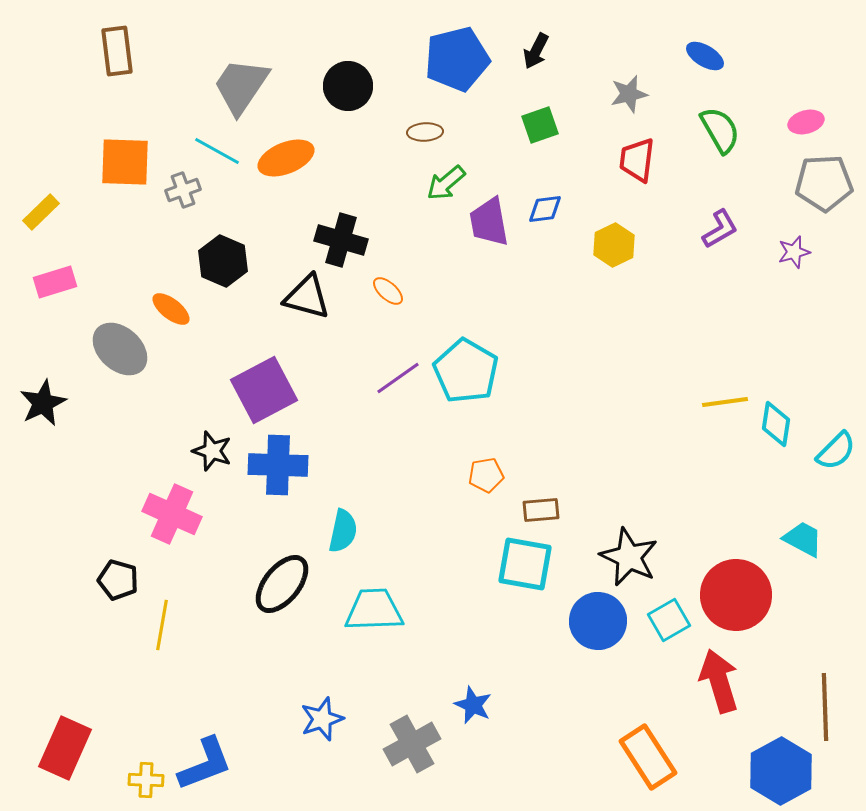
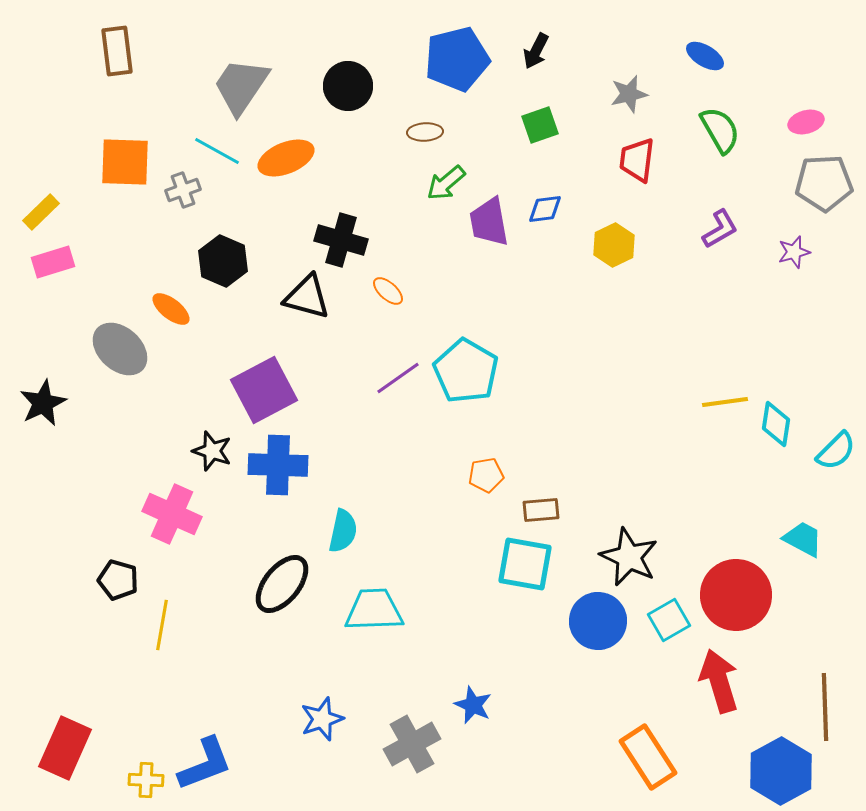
pink rectangle at (55, 282): moved 2 px left, 20 px up
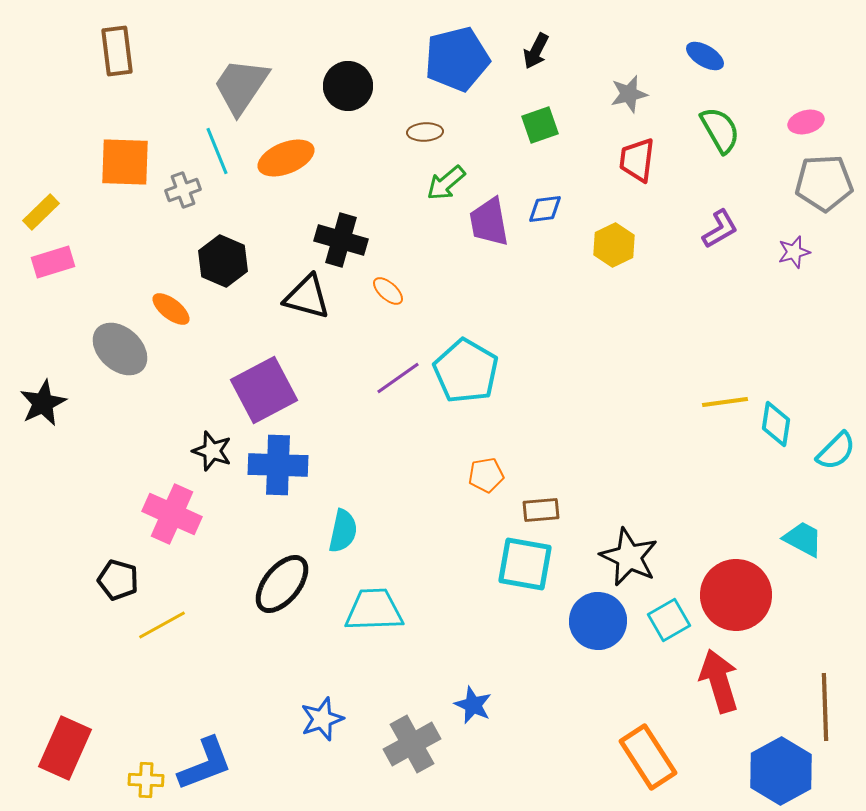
cyan line at (217, 151): rotated 39 degrees clockwise
yellow line at (162, 625): rotated 51 degrees clockwise
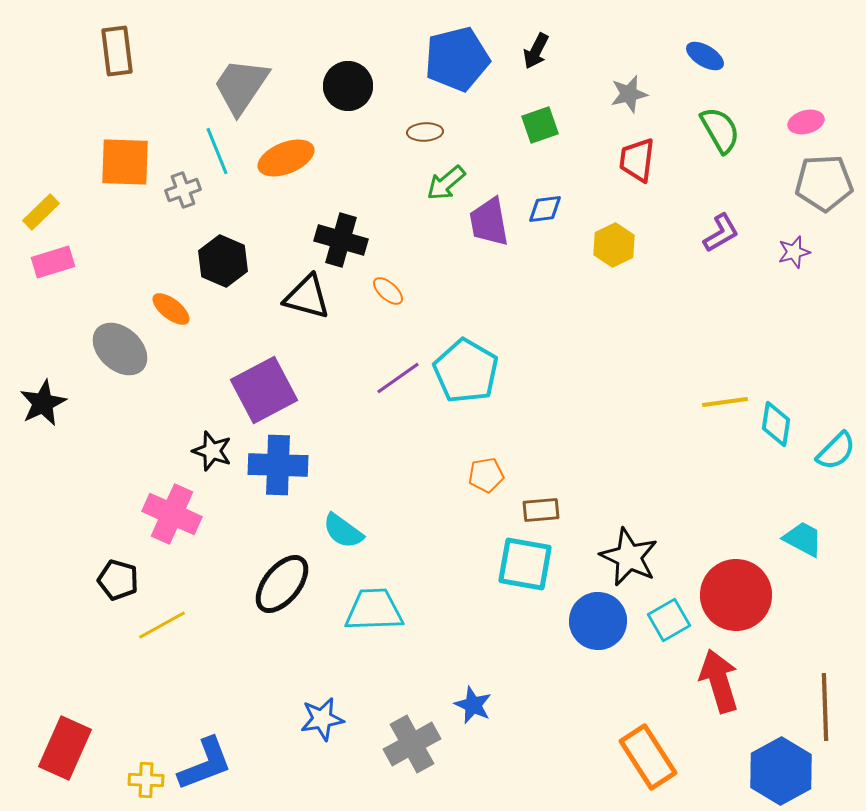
purple L-shape at (720, 229): moved 1 px right, 4 px down
cyan semicircle at (343, 531): rotated 114 degrees clockwise
blue star at (322, 719): rotated 9 degrees clockwise
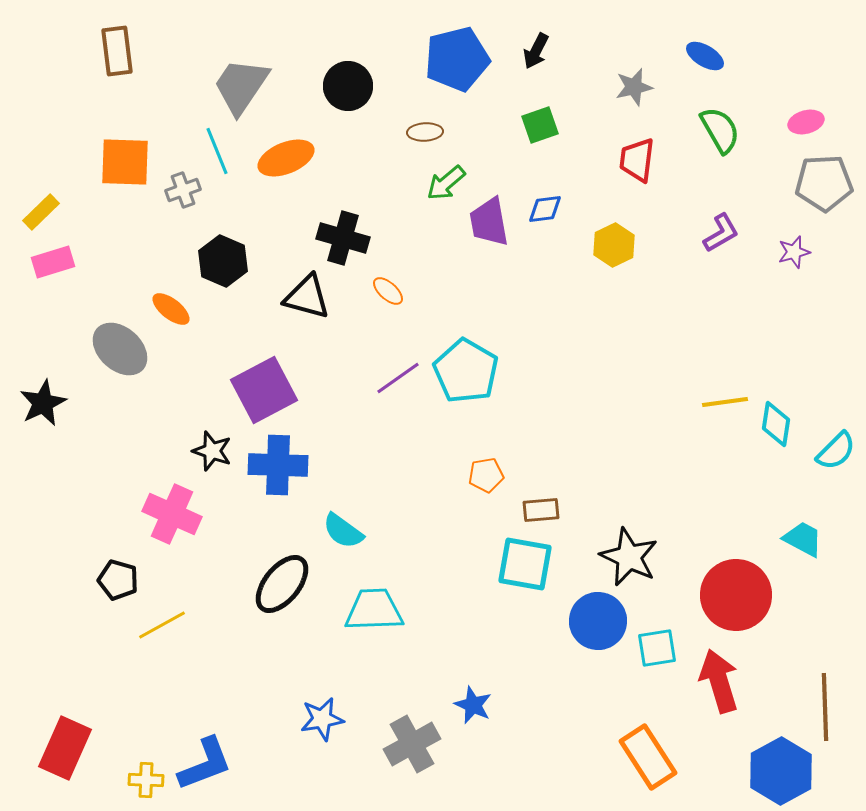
gray star at (629, 94): moved 5 px right, 7 px up
black cross at (341, 240): moved 2 px right, 2 px up
cyan square at (669, 620): moved 12 px left, 28 px down; rotated 21 degrees clockwise
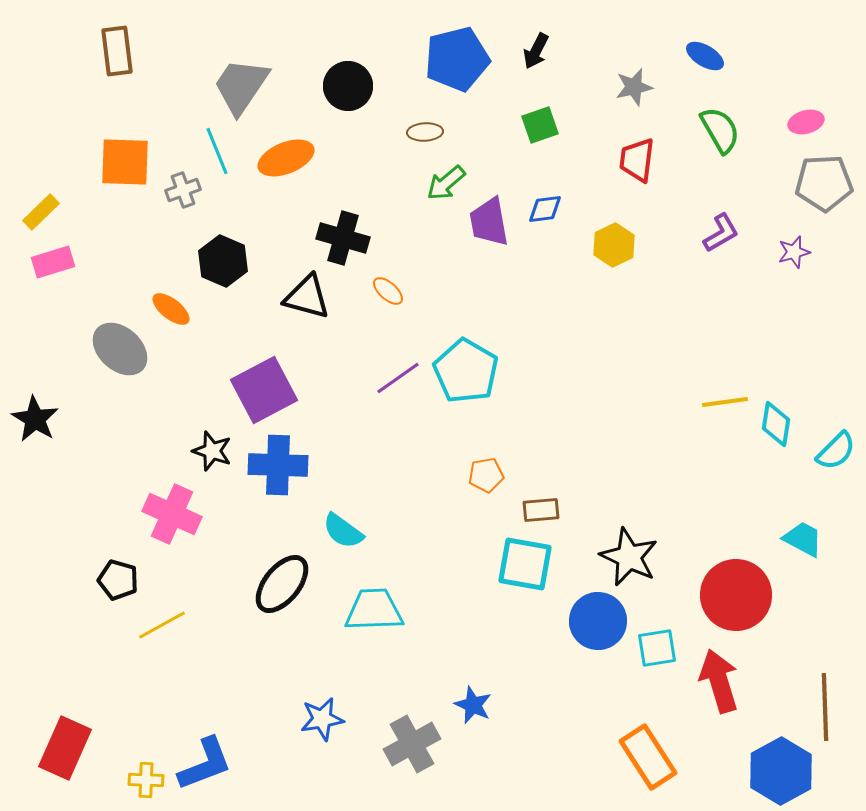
black star at (43, 403): moved 8 px left, 16 px down; rotated 15 degrees counterclockwise
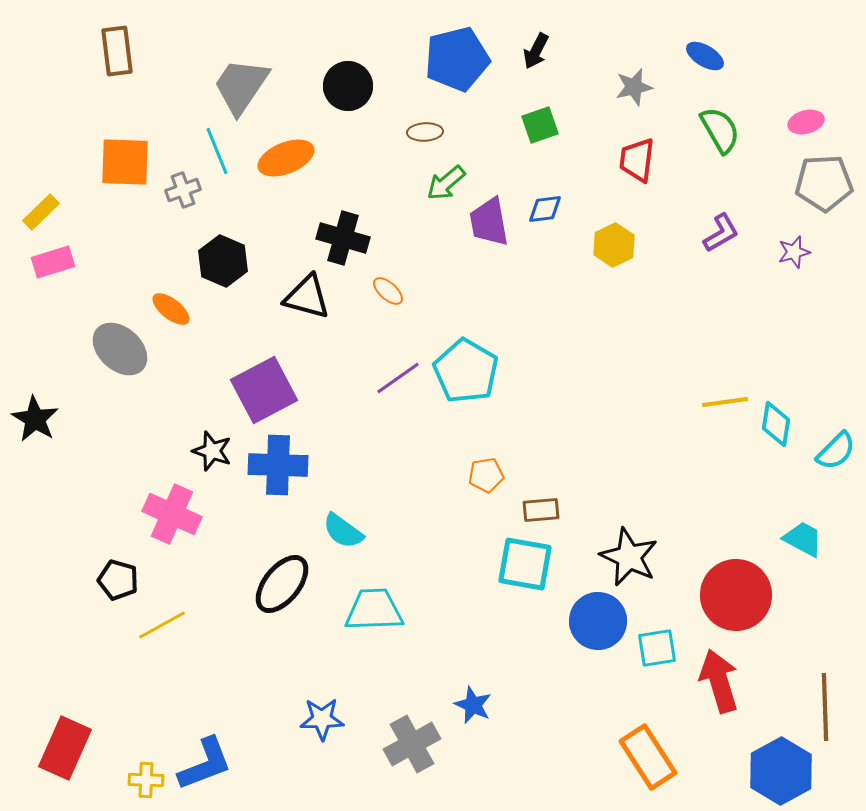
blue star at (322, 719): rotated 9 degrees clockwise
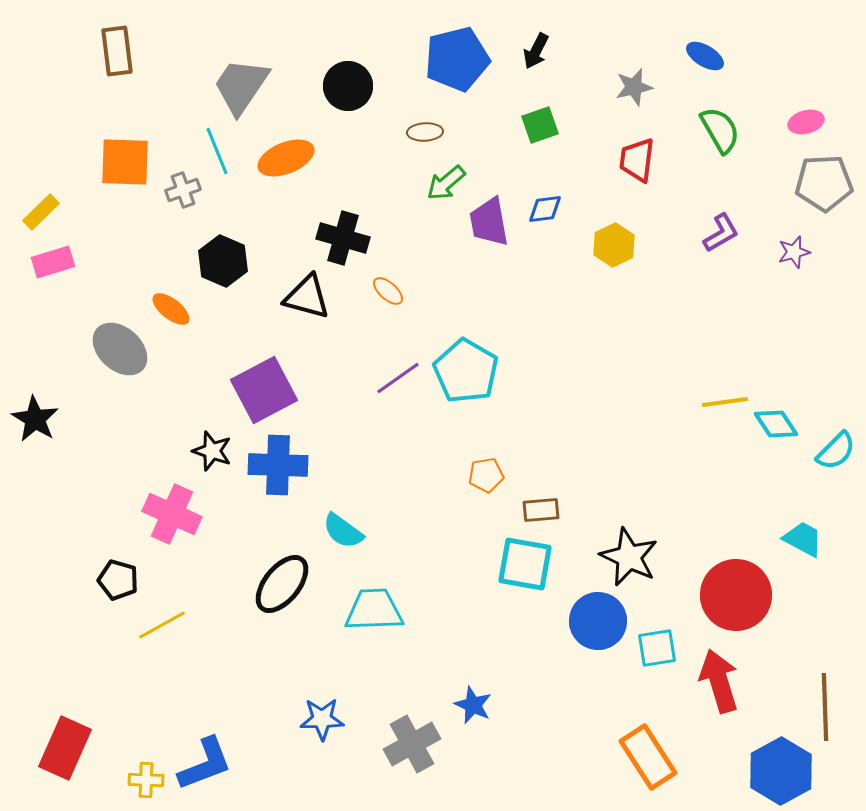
cyan diamond at (776, 424): rotated 42 degrees counterclockwise
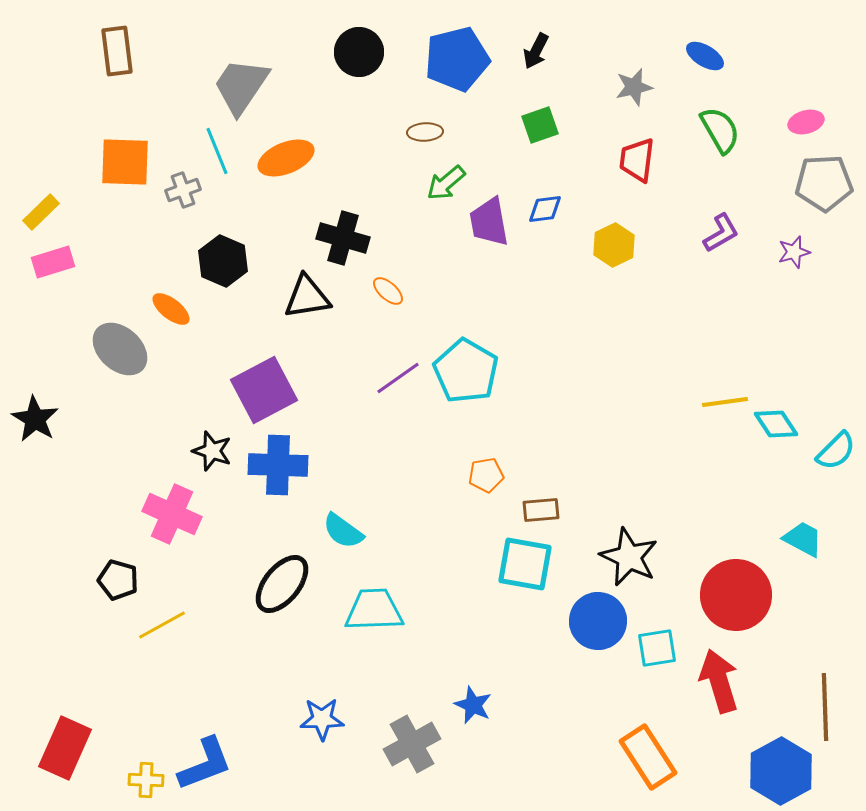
black circle at (348, 86): moved 11 px right, 34 px up
black triangle at (307, 297): rotated 24 degrees counterclockwise
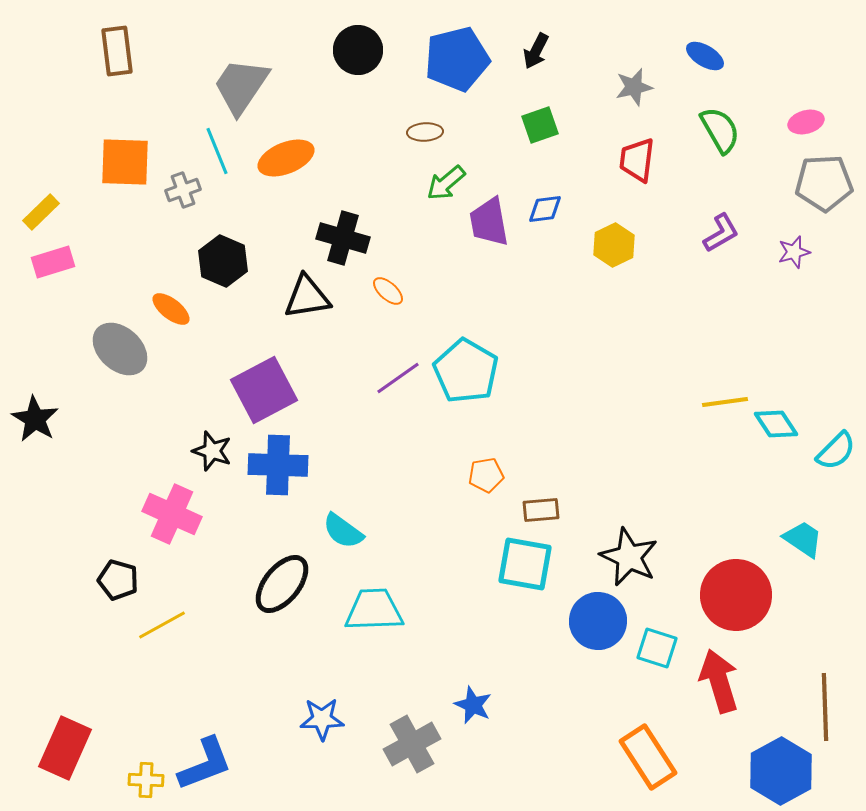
black circle at (359, 52): moved 1 px left, 2 px up
cyan trapezoid at (803, 539): rotated 6 degrees clockwise
cyan square at (657, 648): rotated 27 degrees clockwise
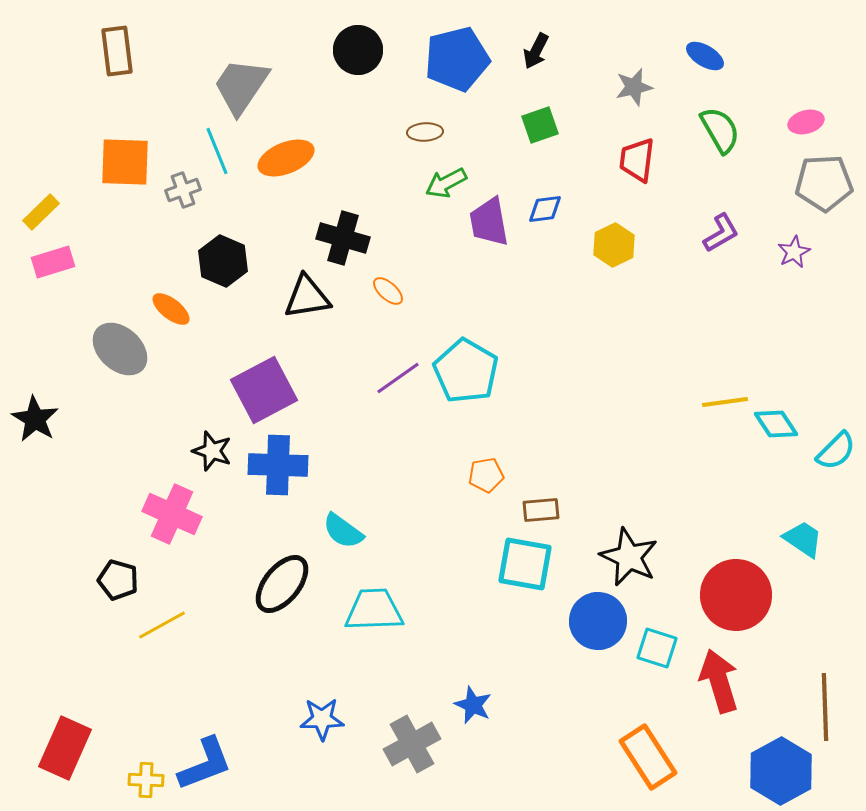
green arrow at (446, 183): rotated 12 degrees clockwise
purple star at (794, 252): rotated 12 degrees counterclockwise
